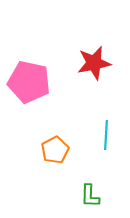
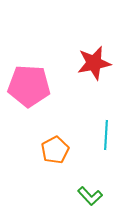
pink pentagon: moved 4 px down; rotated 9 degrees counterclockwise
green L-shape: rotated 45 degrees counterclockwise
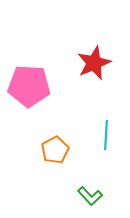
red star: rotated 12 degrees counterclockwise
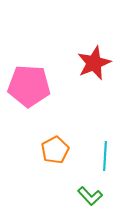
cyan line: moved 1 px left, 21 px down
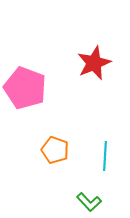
pink pentagon: moved 4 px left, 2 px down; rotated 18 degrees clockwise
orange pentagon: rotated 24 degrees counterclockwise
green L-shape: moved 1 px left, 6 px down
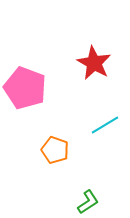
red star: rotated 20 degrees counterclockwise
cyan line: moved 31 px up; rotated 56 degrees clockwise
green L-shape: moved 1 px left; rotated 80 degrees counterclockwise
